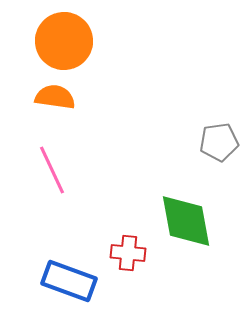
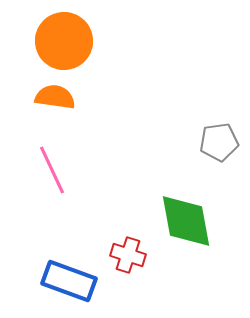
red cross: moved 2 px down; rotated 12 degrees clockwise
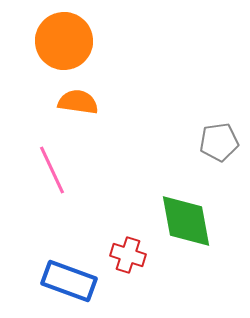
orange semicircle: moved 23 px right, 5 px down
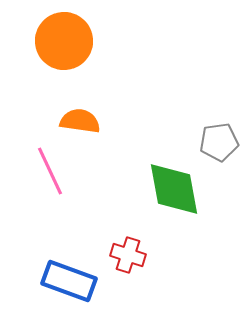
orange semicircle: moved 2 px right, 19 px down
pink line: moved 2 px left, 1 px down
green diamond: moved 12 px left, 32 px up
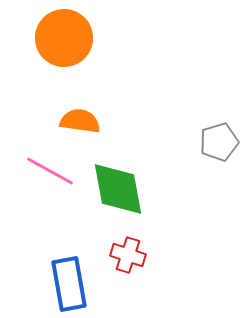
orange circle: moved 3 px up
gray pentagon: rotated 9 degrees counterclockwise
pink line: rotated 36 degrees counterclockwise
green diamond: moved 56 px left
blue rectangle: moved 3 px down; rotated 60 degrees clockwise
